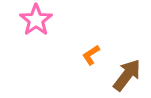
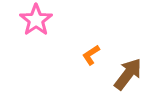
brown arrow: moved 1 px right, 1 px up
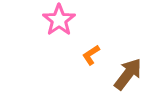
pink star: moved 23 px right
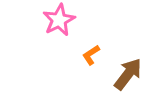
pink star: rotated 8 degrees clockwise
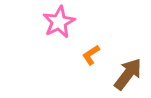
pink star: moved 2 px down
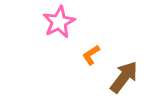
brown arrow: moved 4 px left, 3 px down
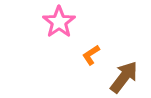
pink star: rotated 8 degrees counterclockwise
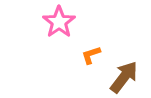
orange L-shape: rotated 15 degrees clockwise
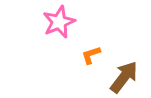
pink star: rotated 12 degrees clockwise
